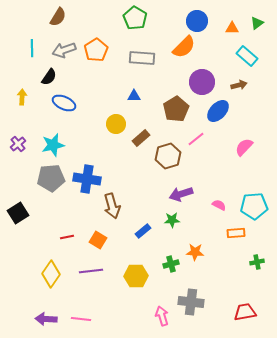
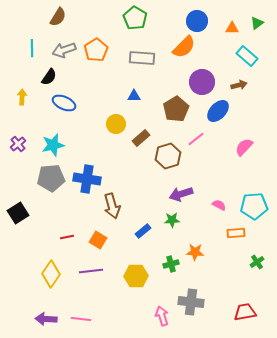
green cross at (257, 262): rotated 24 degrees counterclockwise
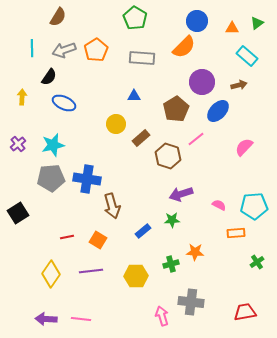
brown hexagon at (168, 156): rotated 25 degrees counterclockwise
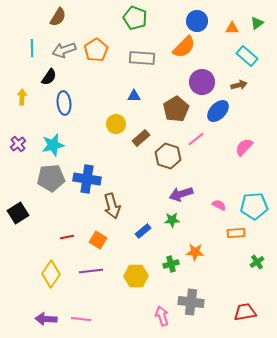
green pentagon at (135, 18): rotated 10 degrees counterclockwise
blue ellipse at (64, 103): rotated 60 degrees clockwise
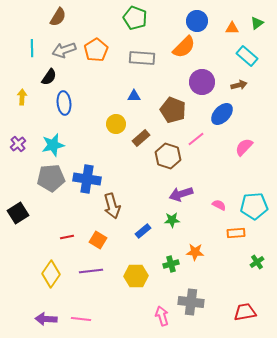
brown pentagon at (176, 109): moved 3 px left, 1 px down; rotated 20 degrees counterclockwise
blue ellipse at (218, 111): moved 4 px right, 3 px down
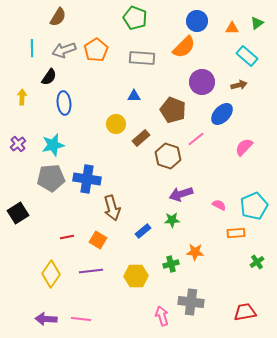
brown arrow at (112, 206): moved 2 px down
cyan pentagon at (254, 206): rotated 20 degrees counterclockwise
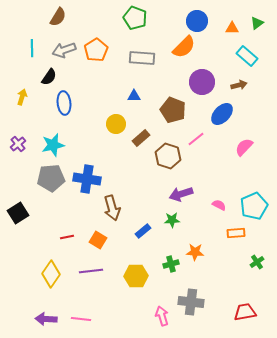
yellow arrow at (22, 97): rotated 14 degrees clockwise
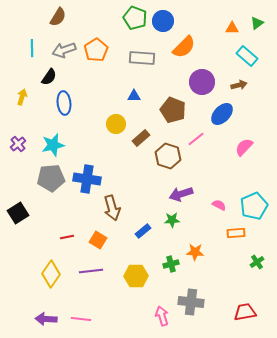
blue circle at (197, 21): moved 34 px left
